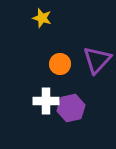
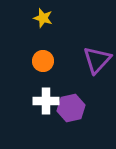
yellow star: moved 1 px right
orange circle: moved 17 px left, 3 px up
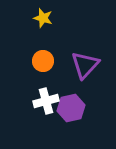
purple triangle: moved 12 px left, 5 px down
white cross: rotated 15 degrees counterclockwise
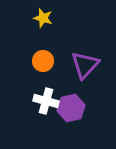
white cross: rotated 30 degrees clockwise
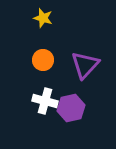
orange circle: moved 1 px up
white cross: moved 1 px left
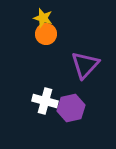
orange circle: moved 3 px right, 26 px up
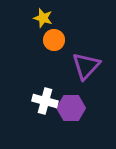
orange circle: moved 8 px right, 6 px down
purple triangle: moved 1 px right, 1 px down
purple hexagon: rotated 12 degrees clockwise
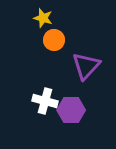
purple hexagon: moved 2 px down
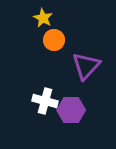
yellow star: rotated 12 degrees clockwise
